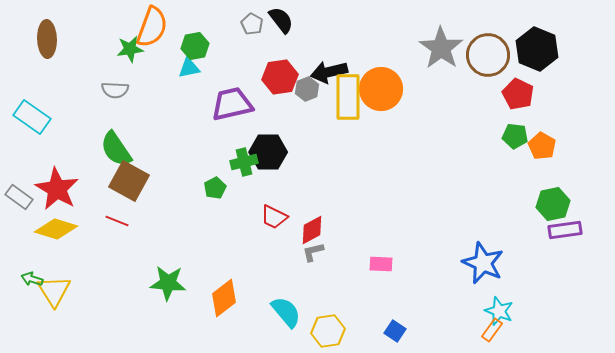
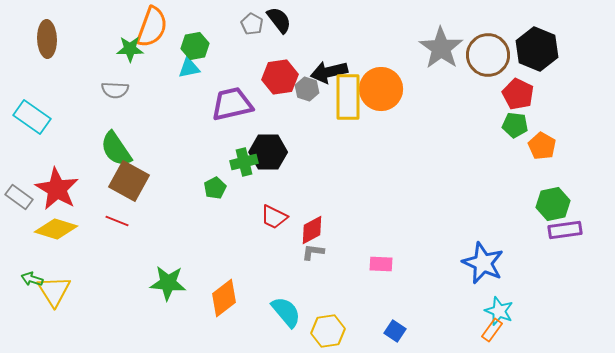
black semicircle at (281, 20): moved 2 px left
green star at (130, 49): rotated 8 degrees clockwise
gray hexagon at (307, 89): rotated 20 degrees counterclockwise
green pentagon at (515, 136): moved 11 px up
gray L-shape at (313, 252): rotated 20 degrees clockwise
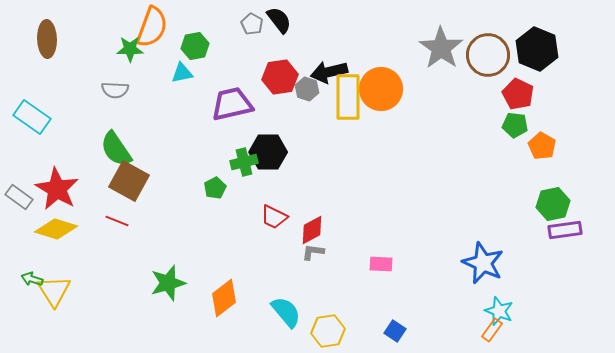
cyan triangle at (189, 68): moved 7 px left, 5 px down
green star at (168, 283): rotated 21 degrees counterclockwise
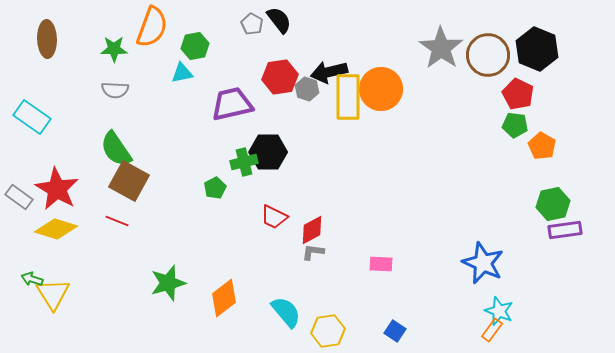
green star at (130, 49): moved 16 px left
yellow triangle at (54, 291): moved 1 px left, 3 px down
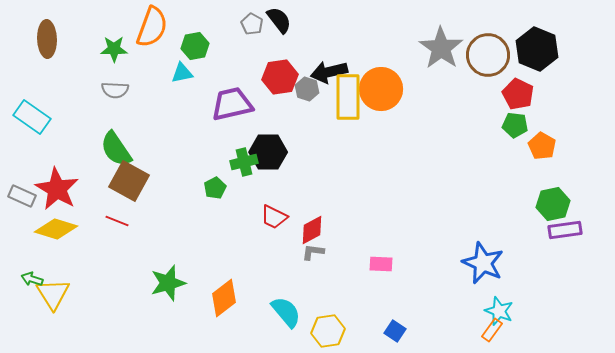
gray rectangle at (19, 197): moved 3 px right, 1 px up; rotated 12 degrees counterclockwise
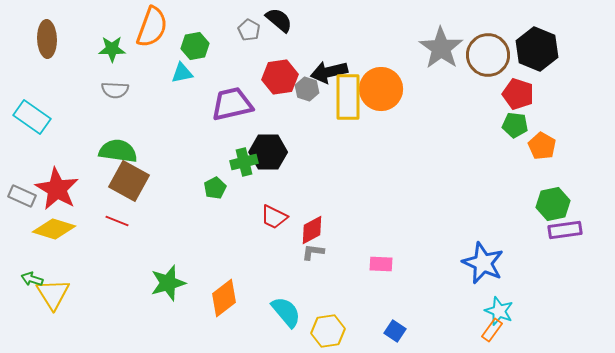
black semicircle at (279, 20): rotated 12 degrees counterclockwise
gray pentagon at (252, 24): moved 3 px left, 6 px down
green star at (114, 49): moved 2 px left
red pentagon at (518, 94): rotated 8 degrees counterclockwise
green semicircle at (116, 149): moved 2 px right, 2 px down; rotated 132 degrees clockwise
yellow diamond at (56, 229): moved 2 px left
